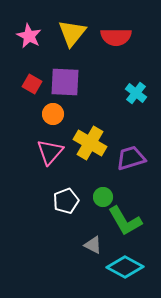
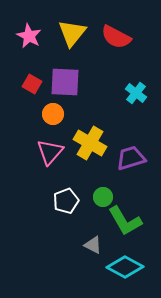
red semicircle: rotated 28 degrees clockwise
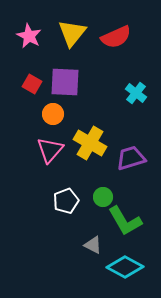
red semicircle: rotated 52 degrees counterclockwise
pink triangle: moved 2 px up
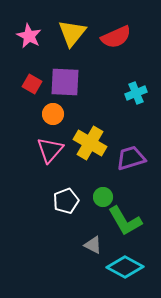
cyan cross: rotated 30 degrees clockwise
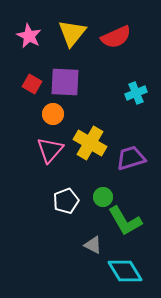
cyan diamond: moved 4 px down; rotated 30 degrees clockwise
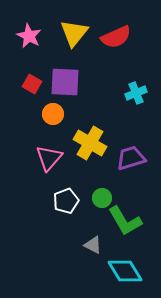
yellow triangle: moved 2 px right
pink triangle: moved 1 px left, 8 px down
green circle: moved 1 px left, 1 px down
